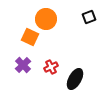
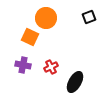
orange circle: moved 1 px up
purple cross: rotated 35 degrees counterclockwise
black ellipse: moved 3 px down
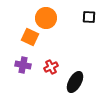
black square: rotated 24 degrees clockwise
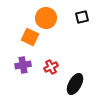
black square: moved 7 px left; rotated 16 degrees counterclockwise
purple cross: rotated 21 degrees counterclockwise
black ellipse: moved 2 px down
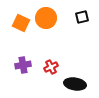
orange square: moved 9 px left, 14 px up
black ellipse: rotated 70 degrees clockwise
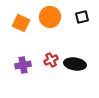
orange circle: moved 4 px right, 1 px up
red cross: moved 7 px up
black ellipse: moved 20 px up
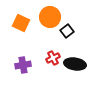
black square: moved 15 px left, 14 px down; rotated 24 degrees counterclockwise
red cross: moved 2 px right, 2 px up
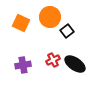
red cross: moved 2 px down
black ellipse: rotated 25 degrees clockwise
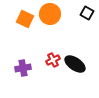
orange circle: moved 3 px up
orange square: moved 4 px right, 4 px up
black square: moved 20 px right, 18 px up; rotated 24 degrees counterclockwise
purple cross: moved 3 px down
